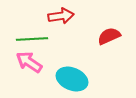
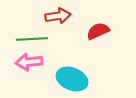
red arrow: moved 3 px left
red semicircle: moved 11 px left, 5 px up
pink arrow: rotated 40 degrees counterclockwise
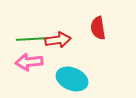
red arrow: moved 24 px down
red semicircle: moved 3 px up; rotated 75 degrees counterclockwise
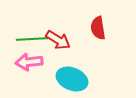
red arrow: rotated 40 degrees clockwise
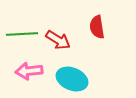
red semicircle: moved 1 px left, 1 px up
green line: moved 10 px left, 5 px up
pink arrow: moved 9 px down
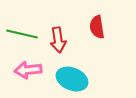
green line: rotated 16 degrees clockwise
red arrow: rotated 50 degrees clockwise
pink arrow: moved 1 px left, 1 px up
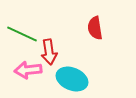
red semicircle: moved 2 px left, 1 px down
green line: rotated 12 degrees clockwise
red arrow: moved 9 px left, 12 px down
